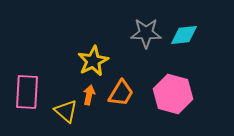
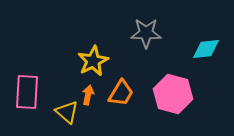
cyan diamond: moved 22 px right, 14 px down
orange arrow: moved 1 px left
yellow triangle: moved 1 px right, 1 px down
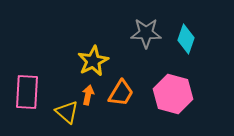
cyan diamond: moved 20 px left, 10 px up; rotated 64 degrees counterclockwise
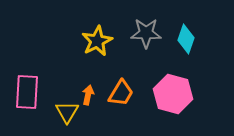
yellow star: moved 4 px right, 20 px up
yellow triangle: rotated 20 degrees clockwise
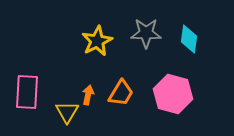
cyan diamond: moved 3 px right; rotated 12 degrees counterclockwise
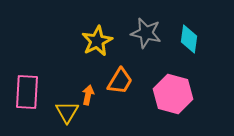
gray star: rotated 12 degrees clockwise
orange trapezoid: moved 1 px left, 12 px up
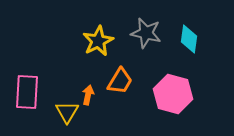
yellow star: moved 1 px right
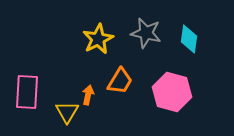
yellow star: moved 2 px up
pink hexagon: moved 1 px left, 2 px up
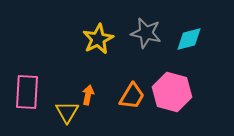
cyan diamond: rotated 68 degrees clockwise
orange trapezoid: moved 12 px right, 15 px down
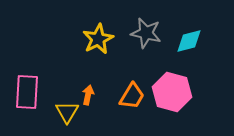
cyan diamond: moved 2 px down
